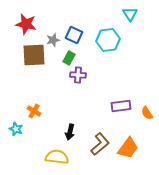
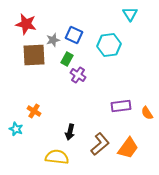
cyan hexagon: moved 1 px right, 5 px down
green rectangle: moved 2 px left, 1 px down
purple cross: rotated 28 degrees clockwise
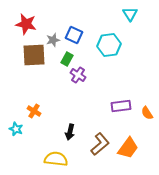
yellow semicircle: moved 1 px left, 2 px down
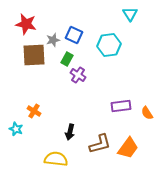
brown L-shape: rotated 25 degrees clockwise
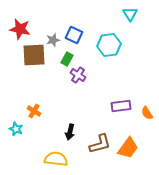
red star: moved 6 px left, 5 px down
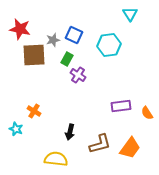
orange trapezoid: moved 2 px right
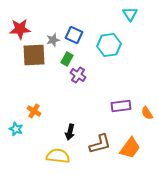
red star: rotated 15 degrees counterclockwise
yellow semicircle: moved 2 px right, 3 px up
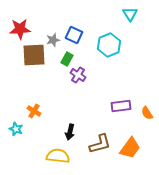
cyan hexagon: rotated 15 degrees counterclockwise
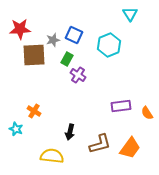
yellow semicircle: moved 6 px left
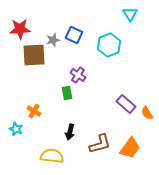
green rectangle: moved 34 px down; rotated 40 degrees counterclockwise
purple rectangle: moved 5 px right, 2 px up; rotated 48 degrees clockwise
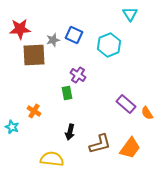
cyan star: moved 4 px left, 2 px up
yellow semicircle: moved 3 px down
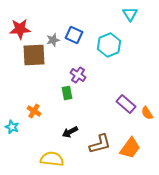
black arrow: rotated 49 degrees clockwise
